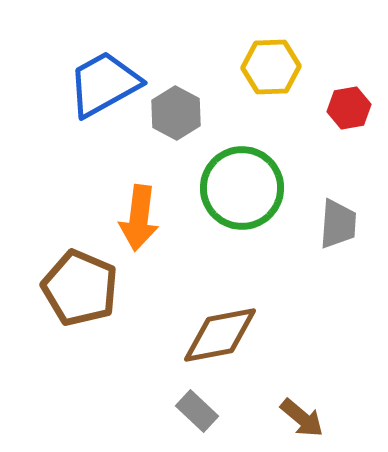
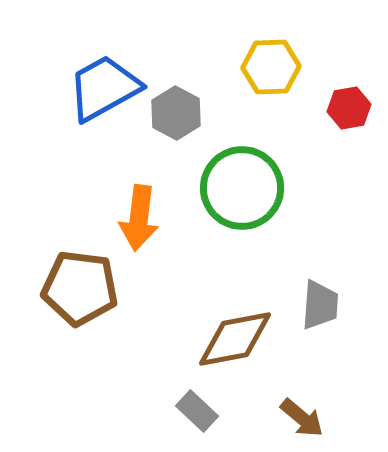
blue trapezoid: moved 4 px down
gray trapezoid: moved 18 px left, 81 px down
brown pentagon: rotated 16 degrees counterclockwise
brown diamond: moved 15 px right, 4 px down
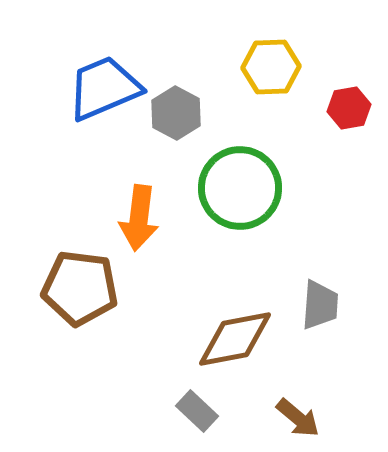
blue trapezoid: rotated 6 degrees clockwise
green circle: moved 2 px left
brown arrow: moved 4 px left
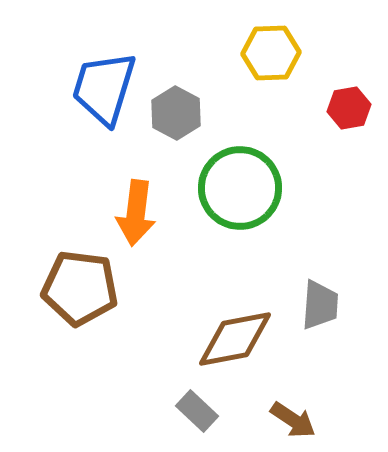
yellow hexagon: moved 14 px up
blue trapezoid: rotated 50 degrees counterclockwise
orange arrow: moved 3 px left, 5 px up
brown arrow: moved 5 px left, 2 px down; rotated 6 degrees counterclockwise
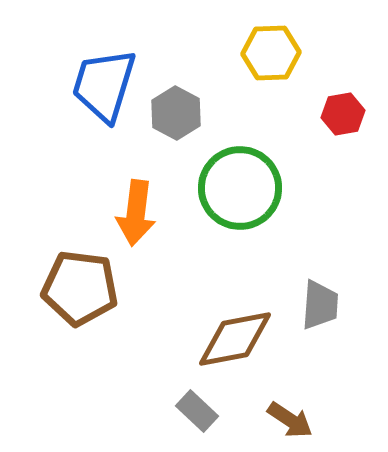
blue trapezoid: moved 3 px up
red hexagon: moved 6 px left, 6 px down
brown arrow: moved 3 px left
